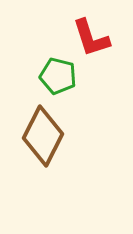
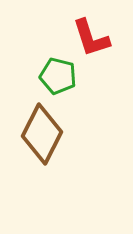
brown diamond: moved 1 px left, 2 px up
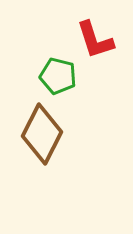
red L-shape: moved 4 px right, 2 px down
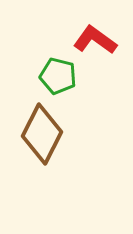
red L-shape: rotated 144 degrees clockwise
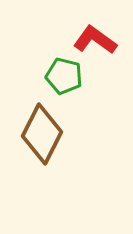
green pentagon: moved 6 px right
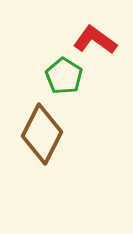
green pentagon: rotated 18 degrees clockwise
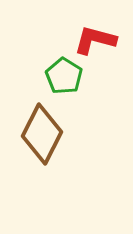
red L-shape: rotated 21 degrees counterclockwise
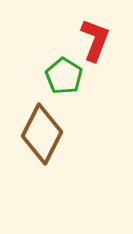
red L-shape: rotated 96 degrees clockwise
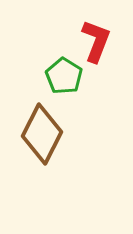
red L-shape: moved 1 px right, 1 px down
